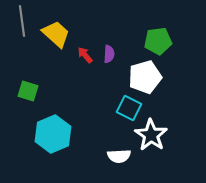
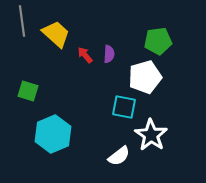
cyan square: moved 5 px left, 1 px up; rotated 15 degrees counterclockwise
white semicircle: rotated 35 degrees counterclockwise
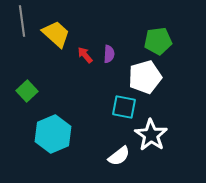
green square: moved 1 px left; rotated 30 degrees clockwise
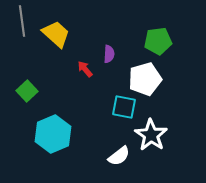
red arrow: moved 14 px down
white pentagon: moved 2 px down
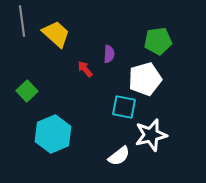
white star: rotated 24 degrees clockwise
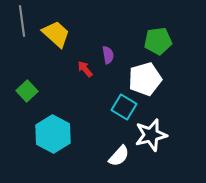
purple semicircle: moved 1 px left, 1 px down; rotated 12 degrees counterclockwise
cyan square: rotated 20 degrees clockwise
cyan hexagon: rotated 9 degrees counterclockwise
white semicircle: rotated 10 degrees counterclockwise
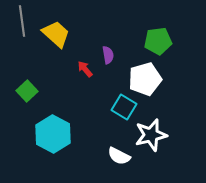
white semicircle: rotated 75 degrees clockwise
